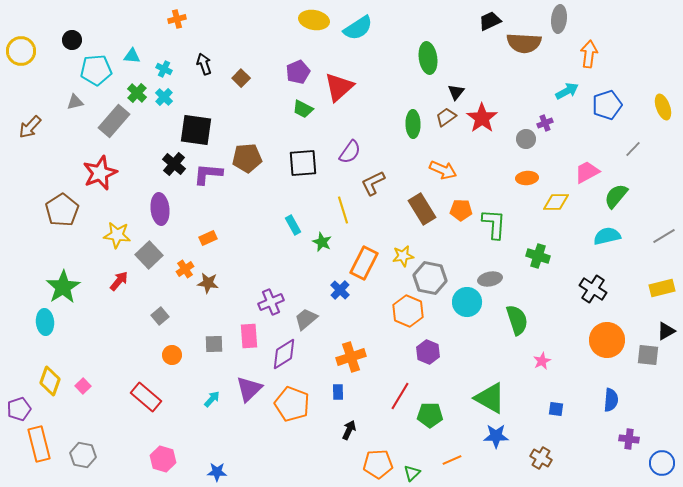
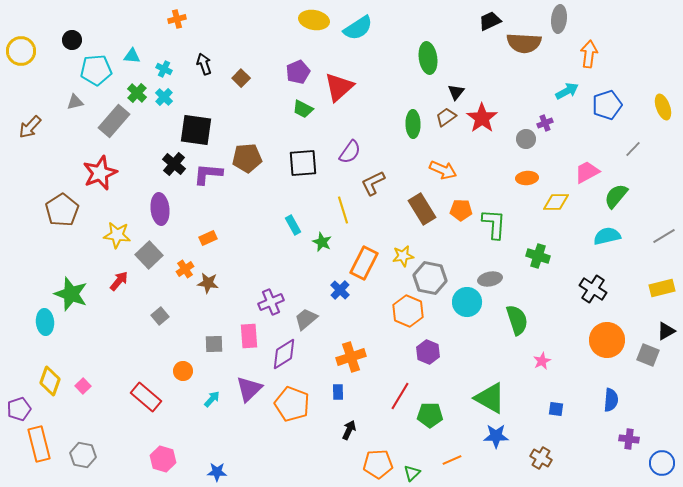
green star at (63, 287): moved 8 px right, 7 px down; rotated 20 degrees counterclockwise
orange circle at (172, 355): moved 11 px right, 16 px down
gray square at (648, 355): rotated 15 degrees clockwise
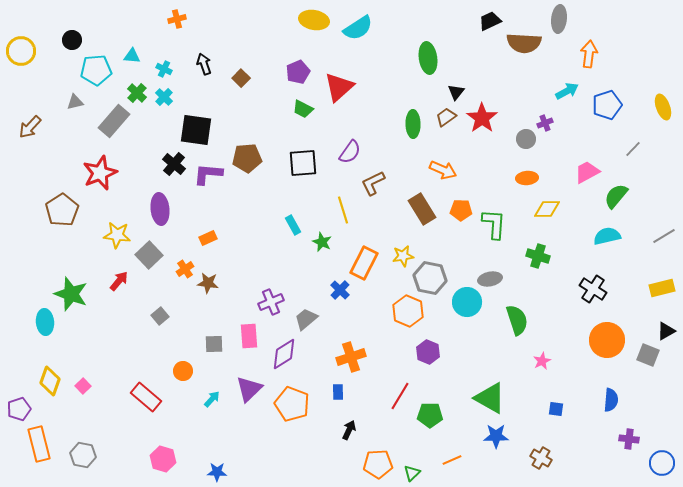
yellow diamond at (556, 202): moved 9 px left, 7 px down
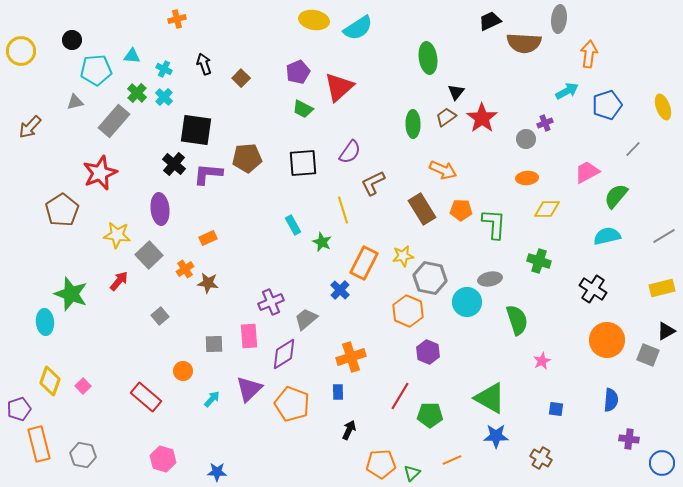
green cross at (538, 256): moved 1 px right, 5 px down
orange pentagon at (378, 464): moved 3 px right
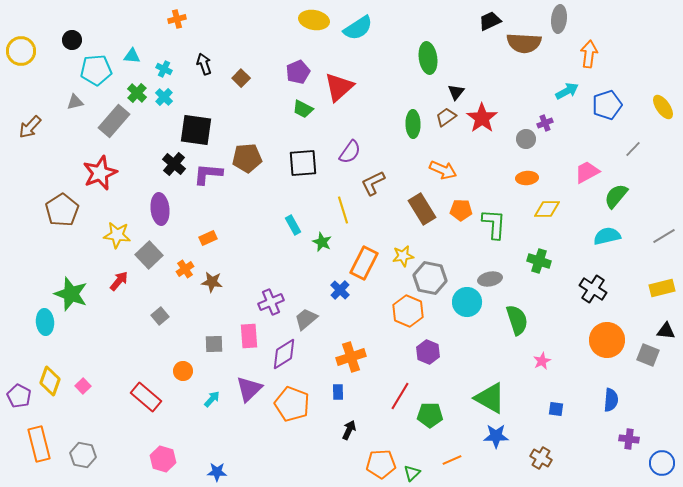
yellow ellipse at (663, 107): rotated 15 degrees counterclockwise
brown star at (208, 283): moved 4 px right, 1 px up
black triangle at (666, 331): rotated 36 degrees clockwise
purple pentagon at (19, 409): moved 13 px up; rotated 25 degrees counterclockwise
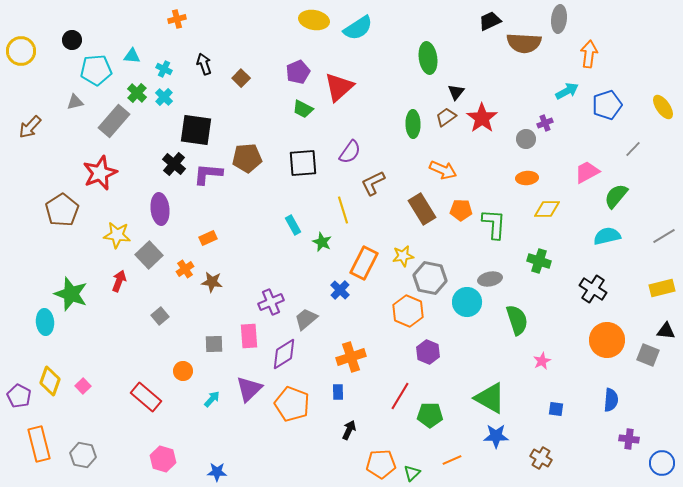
red arrow at (119, 281): rotated 20 degrees counterclockwise
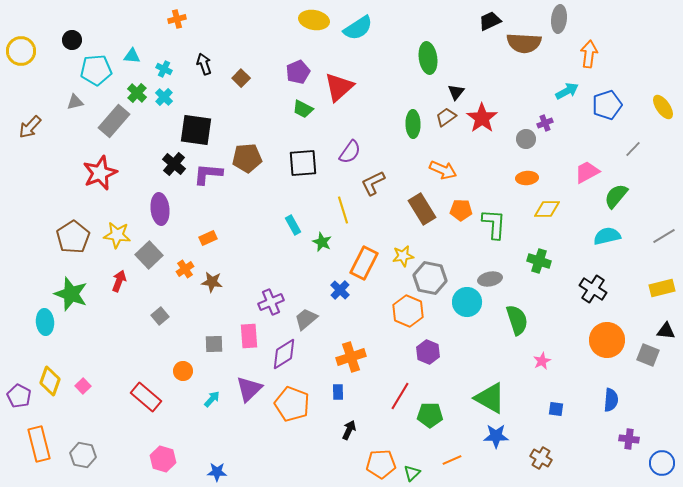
brown pentagon at (62, 210): moved 11 px right, 27 px down
